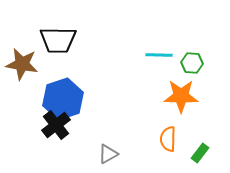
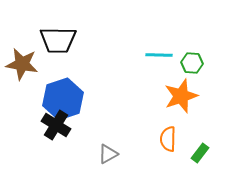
orange star: rotated 20 degrees counterclockwise
black cross: rotated 20 degrees counterclockwise
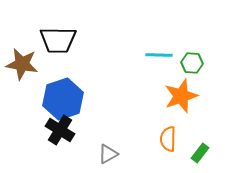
black cross: moved 4 px right, 5 px down
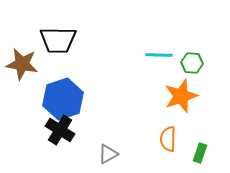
green rectangle: rotated 18 degrees counterclockwise
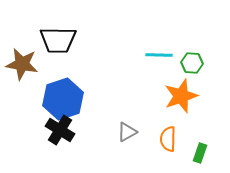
gray triangle: moved 19 px right, 22 px up
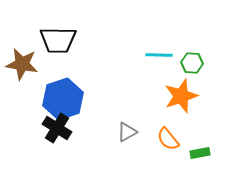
black cross: moved 3 px left, 2 px up
orange semicircle: rotated 40 degrees counterclockwise
green rectangle: rotated 60 degrees clockwise
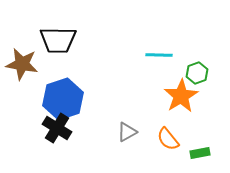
green hexagon: moved 5 px right, 10 px down; rotated 25 degrees counterclockwise
orange star: rotated 12 degrees counterclockwise
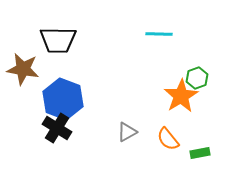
cyan line: moved 21 px up
brown star: moved 1 px right, 5 px down
green hexagon: moved 5 px down
blue hexagon: rotated 21 degrees counterclockwise
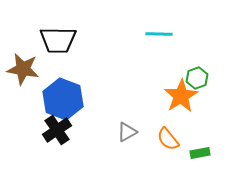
black cross: moved 2 px down; rotated 24 degrees clockwise
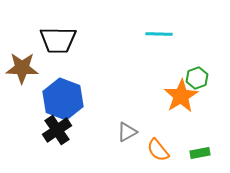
brown star: moved 1 px left, 1 px up; rotated 8 degrees counterclockwise
orange semicircle: moved 10 px left, 11 px down
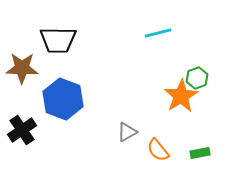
cyan line: moved 1 px left, 1 px up; rotated 16 degrees counterclockwise
black cross: moved 35 px left
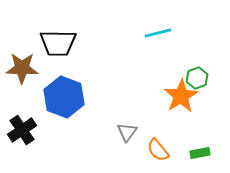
black trapezoid: moved 3 px down
blue hexagon: moved 1 px right, 2 px up
gray triangle: rotated 25 degrees counterclockwise
